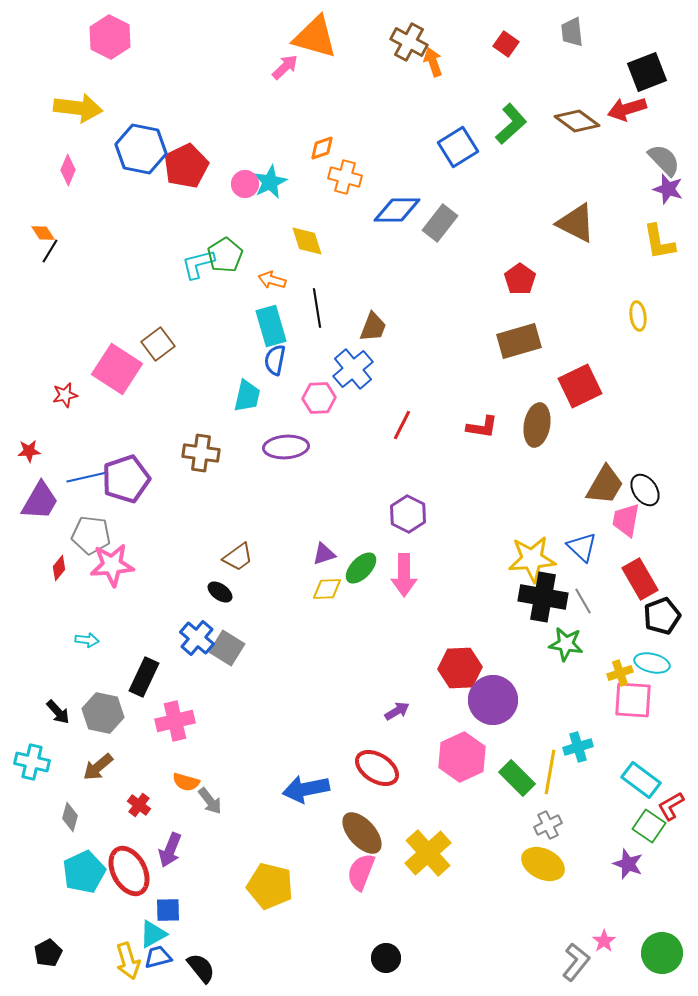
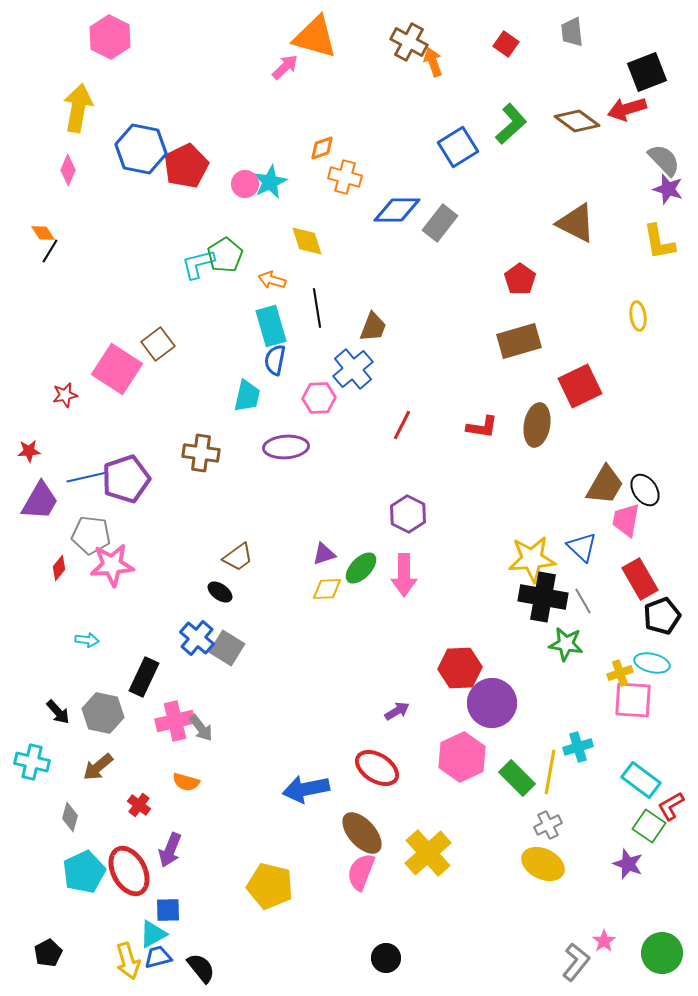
yellow arrow at (78, 108): rotated 87 degrees counterclockwise
purple circle at (493, 700): moved 1 px left, 3 px down
gray arrow at (210, 801): moved 9 px left, 73 px up
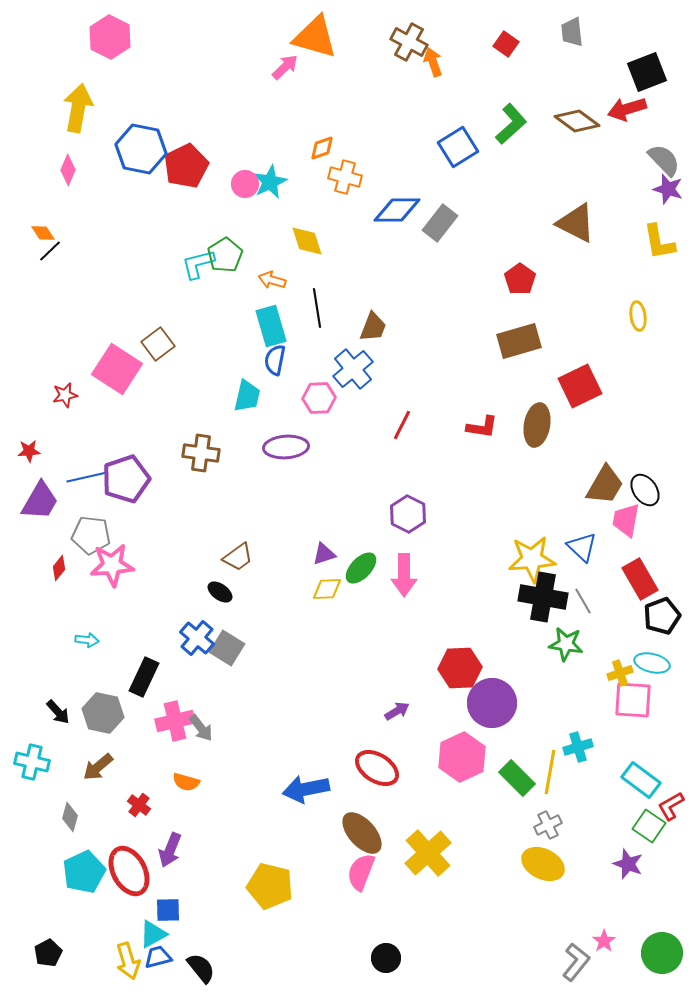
black line at (50, 251): rotated 15 degrees clockwise
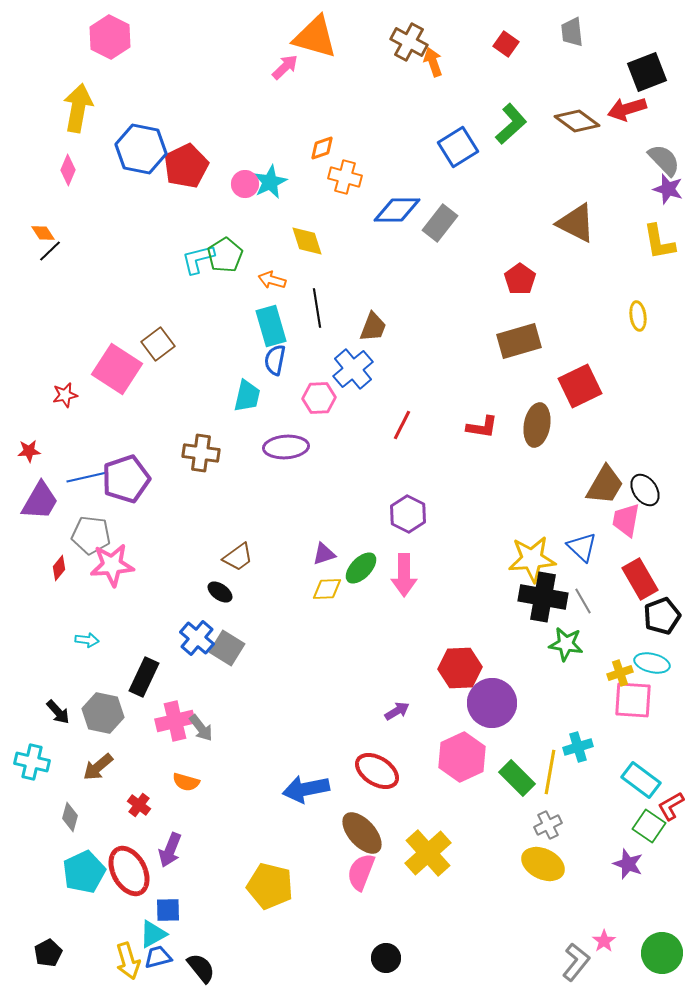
cyan L-shape at (198, 264): moved 5 px up
red ellipse at (377, 768): moved 3 px down
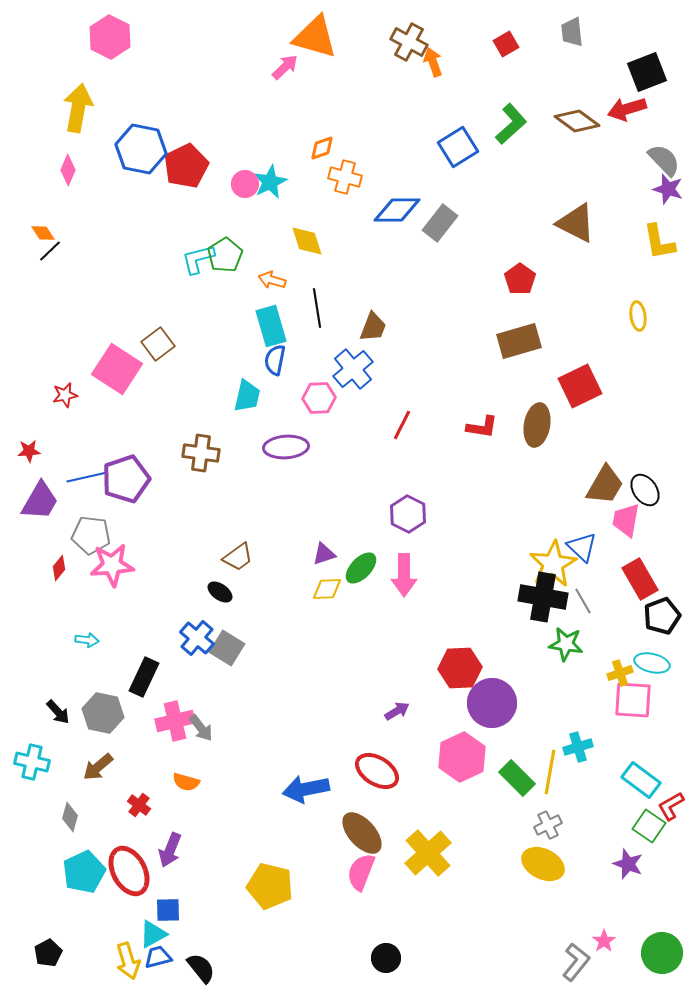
red square at (506, 44): rotated 25 degrees clockwise
yellow star at (532, 559): moved 21 px right, 5 px down; rotated 24 degrees counterclockwise
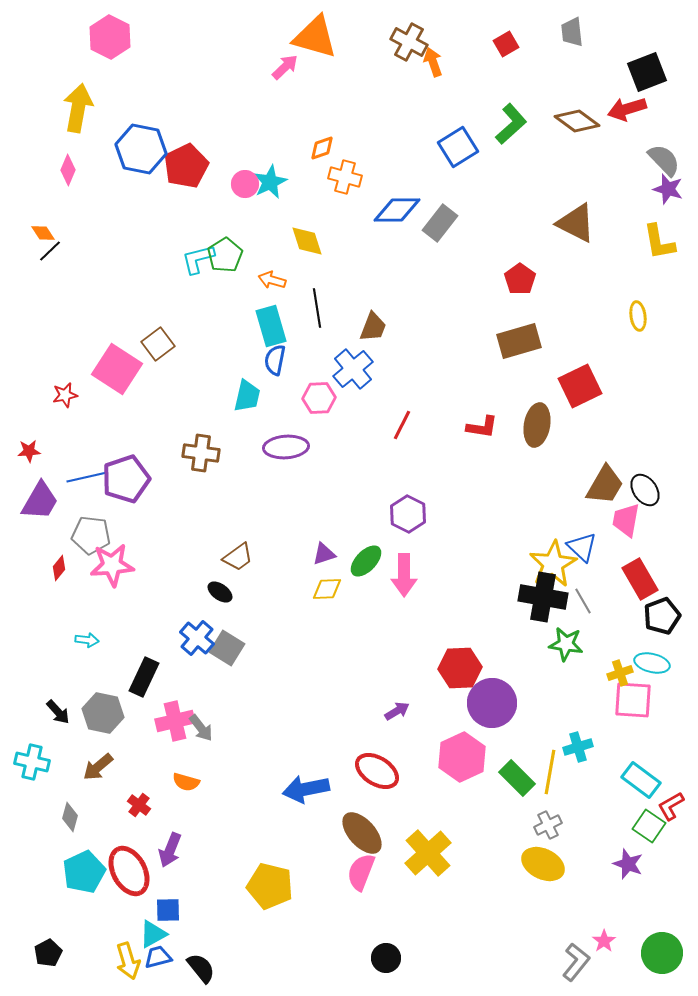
green ellipse at (361, 568): moved 5 px right, 7 px up
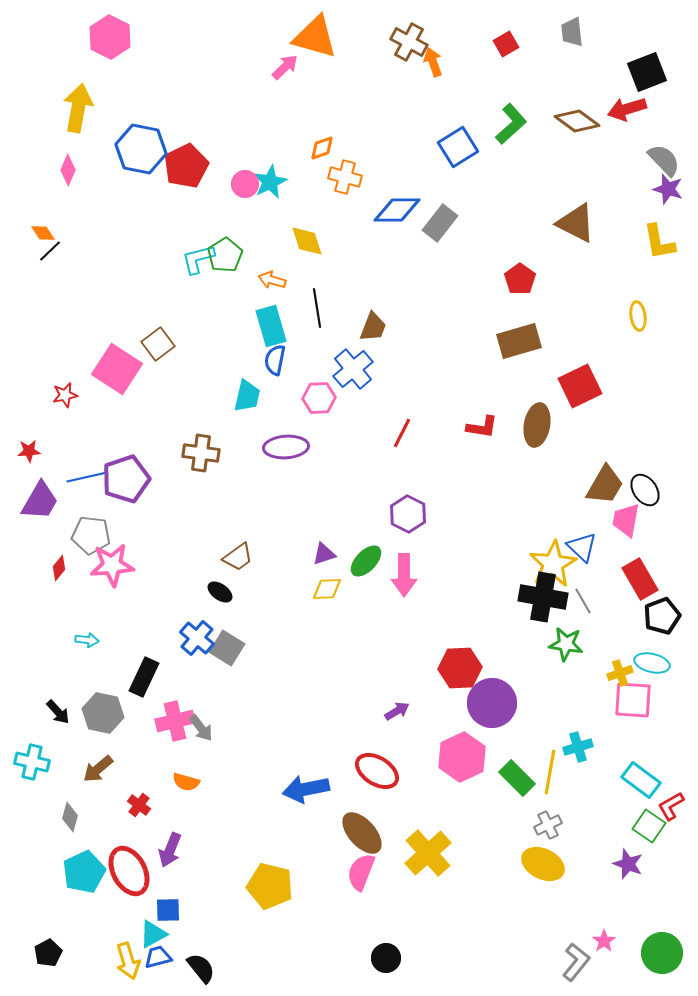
red line at (402, 425): moved 8 px down
brown arrow at (98, 767): moved 2 px down
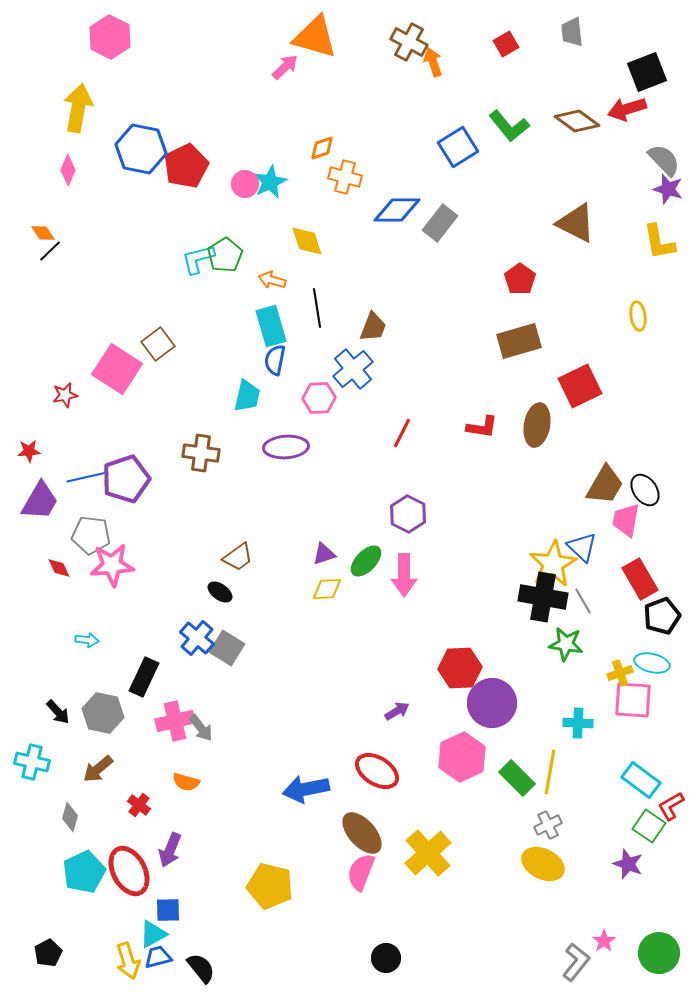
green L-shape at (511, 124): moved 2 px left, 2 px down; rotated 93 degrees clockwise
red diamond at (59, 568): rotated 65 degrees counterclockwise
cyan cross at (578, 747): moved 24 px up; rotated 20 degrees clockwise
green circle at (662, 953): moved 3 px left
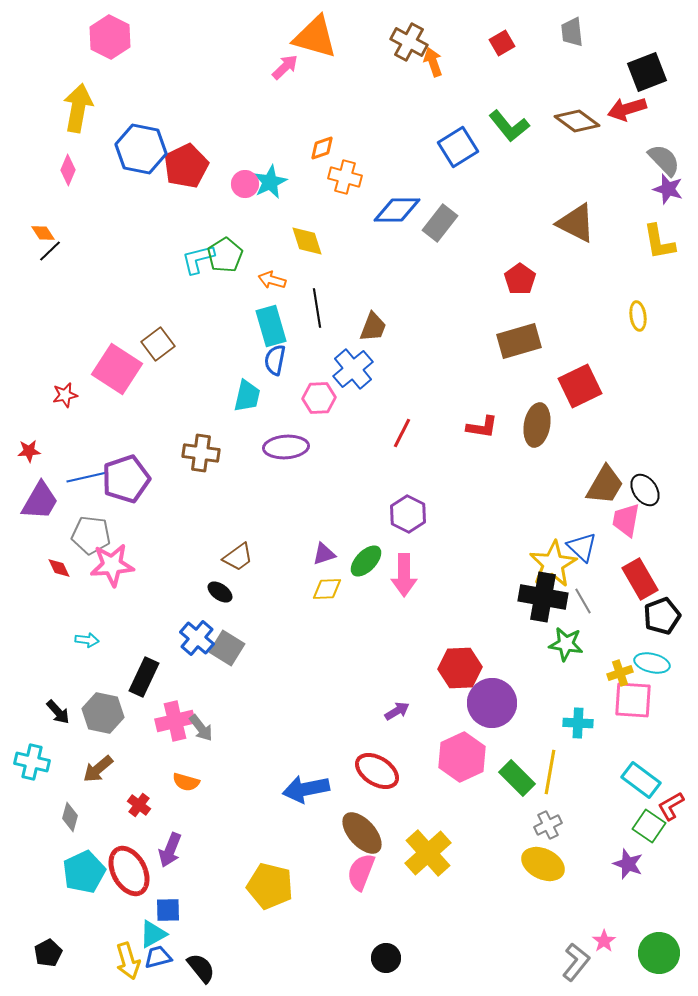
red square at (506, 44): moved 4 px left, 1 px up
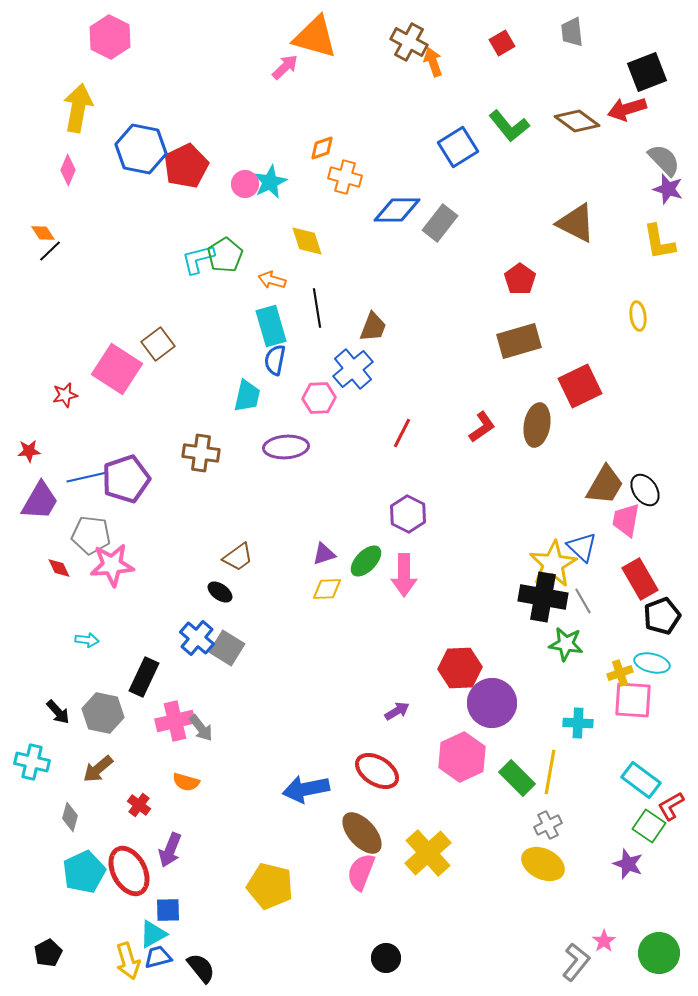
red L-shape at (482, 427): rotated 44 degrees counterclockwise
